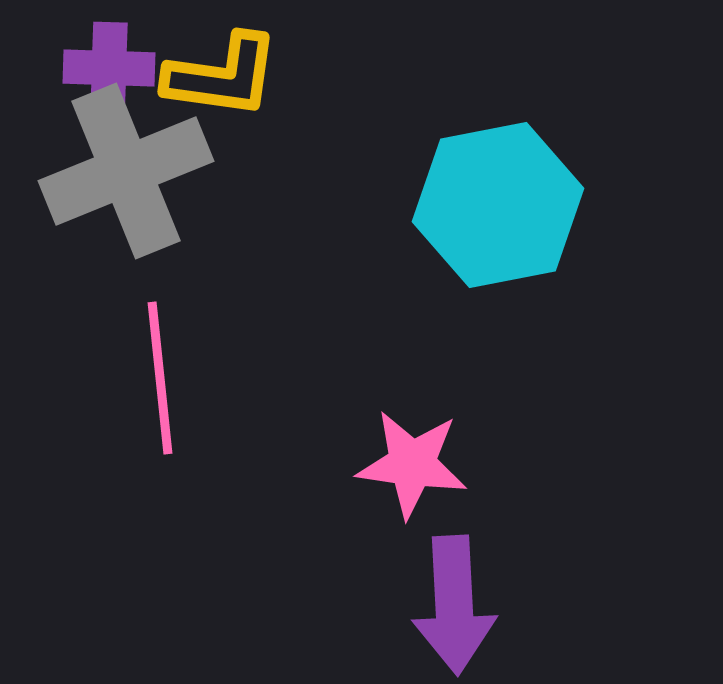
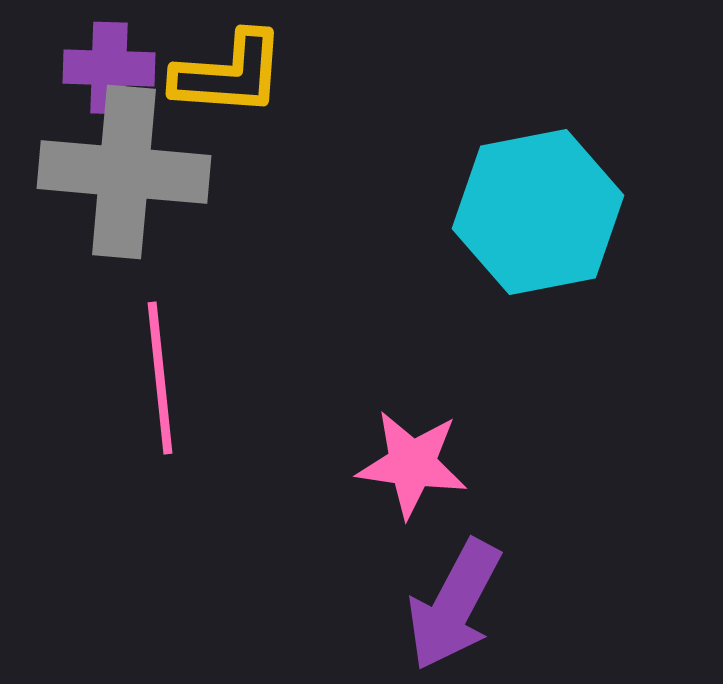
yellow L-shape: moved 7 px right, 2 px up; rotated 4 degrees counterclockwise
gray cross: moved 2 px left, 1 px down; rotated 27 degrees clockwise
cyan hexagon: moved 40 px right, 7 px down
purple arrow: rotated 31 degrees clockwise
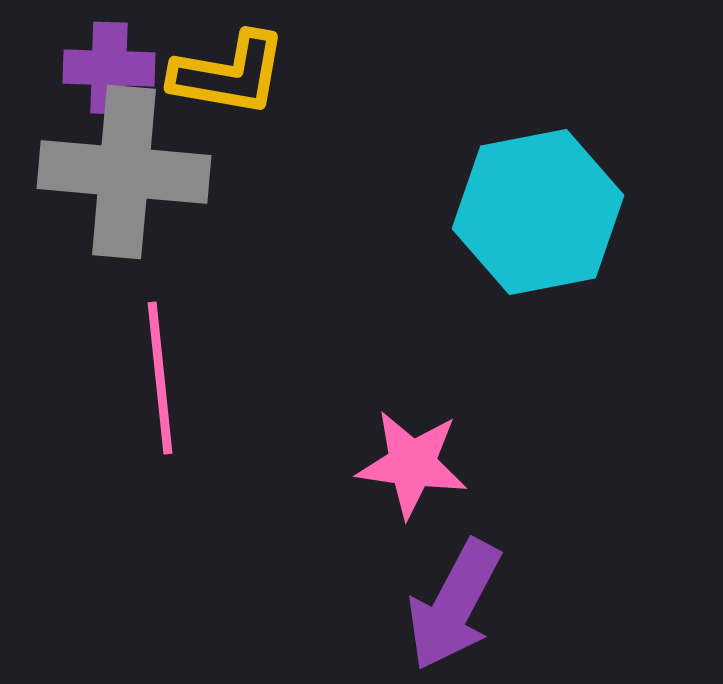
yellow L-shape: rotated 6 degrees clockwise
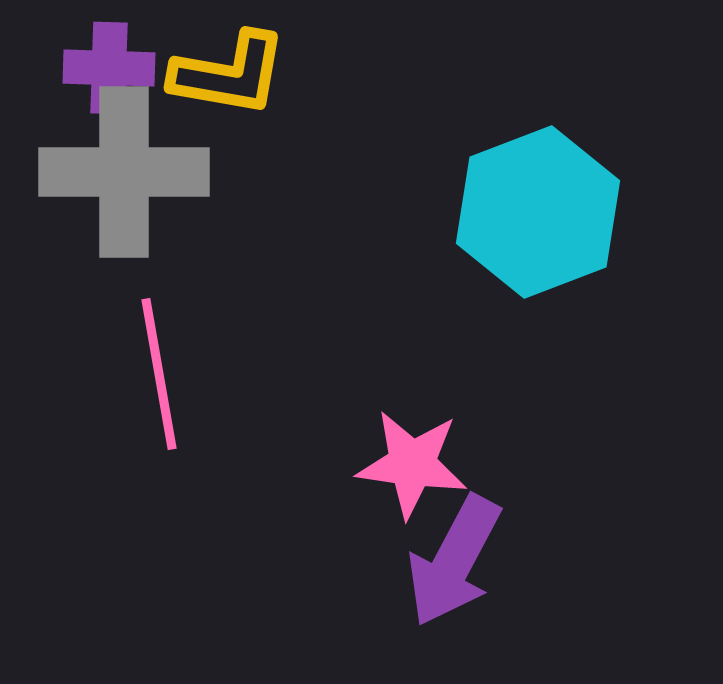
gray cross: rotated 5 degrees counterclockwise
cyan hexagon: rotated 10 degrees counterclockwise
pink line: moved 1 px left, 4 px up; rotated 4 degrees counterclockwise
purple arrow: moved 44 px up
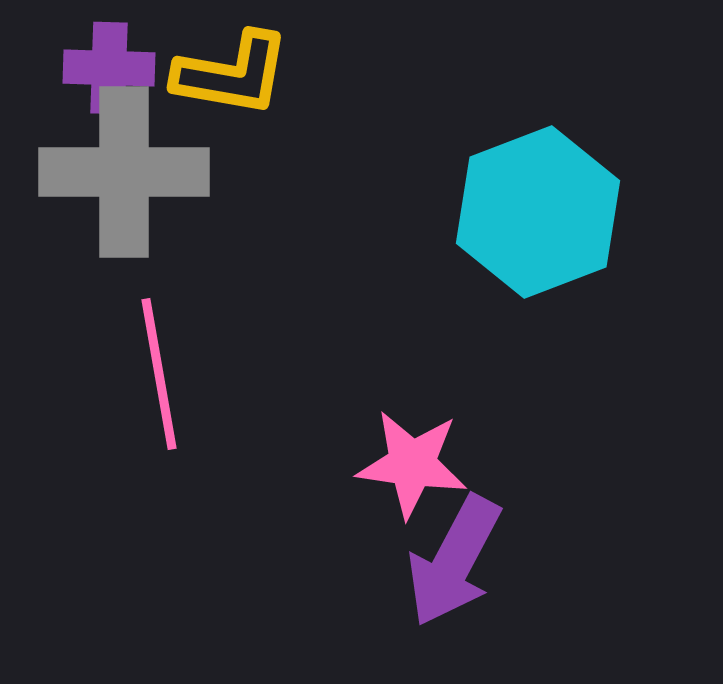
yellow L-shape: moved 3 px right
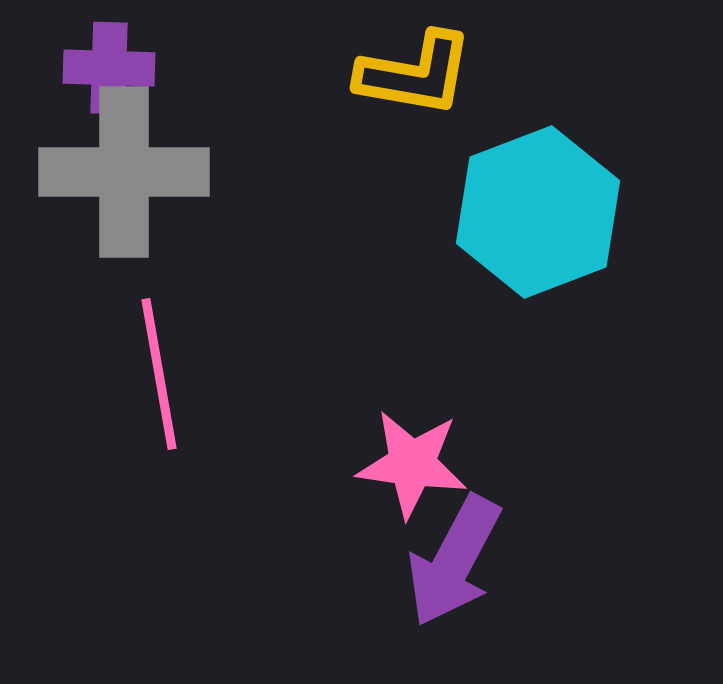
yellow L-shape: moved 183 px right
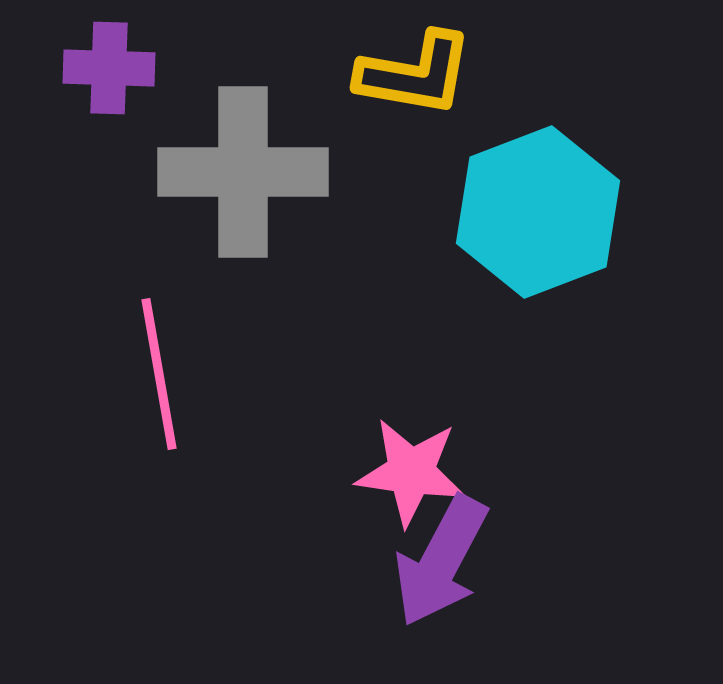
gray cross: moved 119 px right
pink star: moved 1 px left, 8 px down
purple arrow: moved 13 px left
